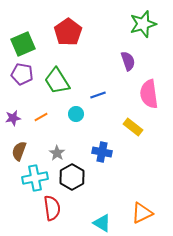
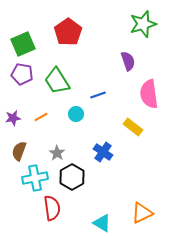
blue cross: moved 1 px right; rotated 24 degrees clockwise
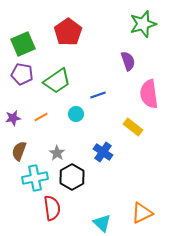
green trapezoid: rotated 92 degrees counterclockwise
cyan triangle: rotated 12 degrees clockwise
